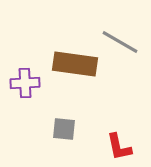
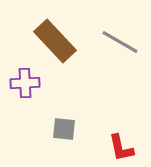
brown rectangle: moved 20 px left, 23 px up; rotated 39 degrees clockwise
red L-shape: moved 2 px right, 1 px down
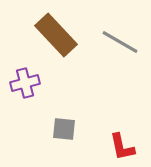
brown rectangle: moved 1 px right, 6 px up
purple cross: rotated 12 degrees counterclockwise
red L-shape: moved 1 px right, 1 px up
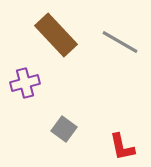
gray square: rotated 30 degrees clockwise
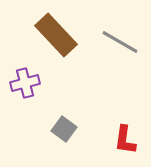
red L-shape: moved 3 px right, 7 px up; rotated 20 degrees clockwise
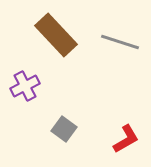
gray line: rotated 12 degrees counterclockwise
purple cross: moved 3 px down; rotated 12 degrees counterclockwise
red L-shape: moved 1 px right, 1 px up; rotated 128 degrees counterclockwise
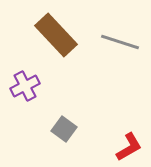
red L-shape: moved 3 px right, 8 px down
